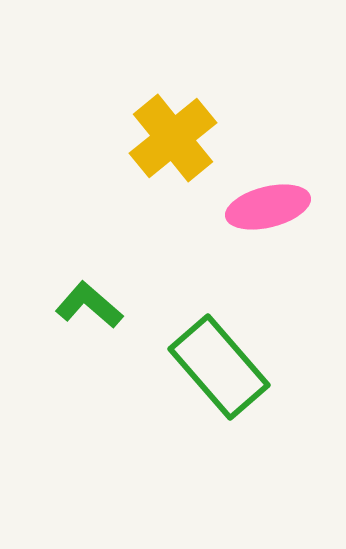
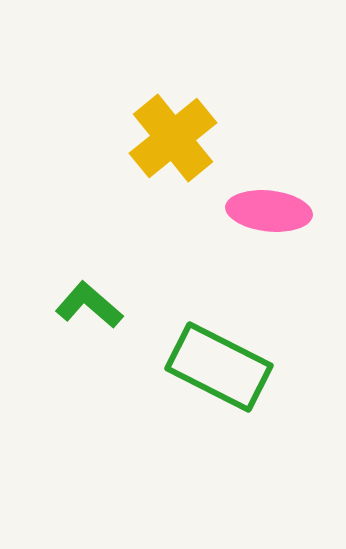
pink ellipse: moved 1 px right, 4 px down; rotated 20 degrees clockwise
green rectangle: rotated 22 degrees counterclockwise
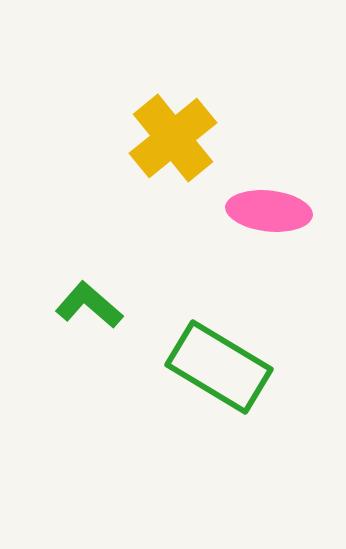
green rectangle: rotated 4 degrees clockwise
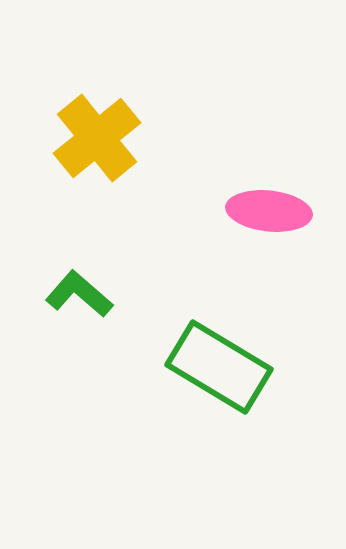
yellow cross: moved 76 px left
green L-shape: moved 10 px left, 11 px up
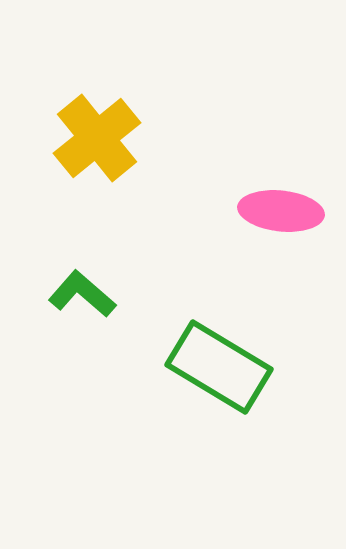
pink ellipse: moved 12 px right
green L-shape: moved 3 px right
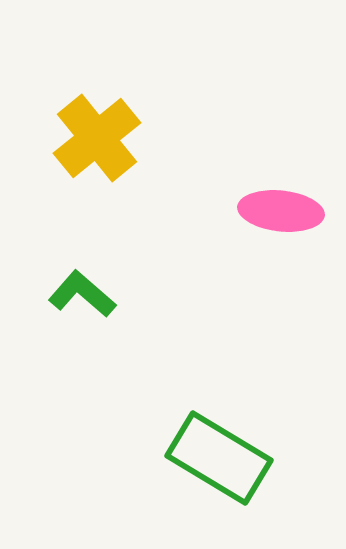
green rectangle: moved 91 px down
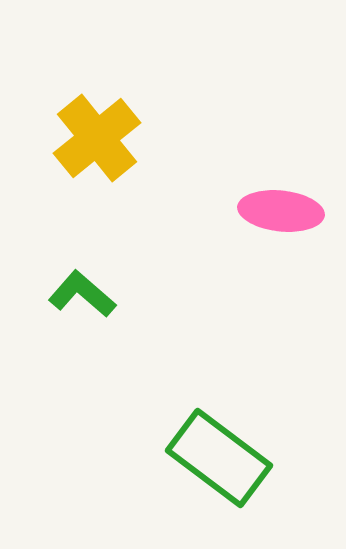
green rectangle: rotated 6 degrees clockwise
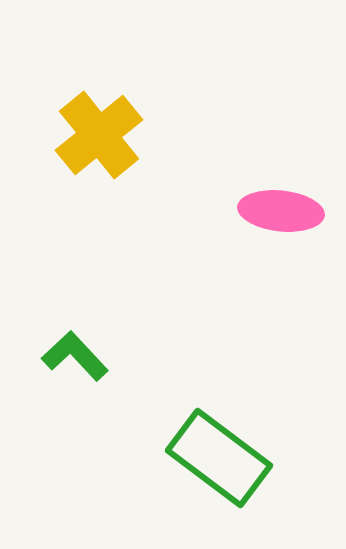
yellow cross: moved 2 px right, 3 px up
green L-shape: moved 7 px left, 62 px down; rotated 6 degrees clockwise
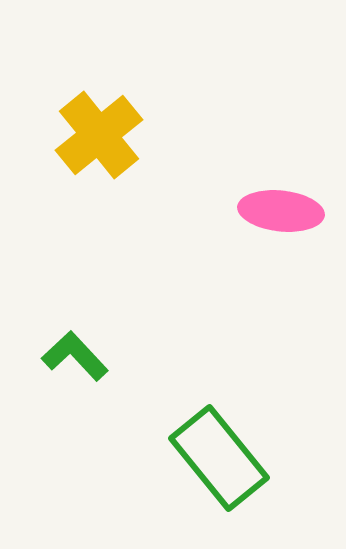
green rectangle: rotated 14 degrees clockwise
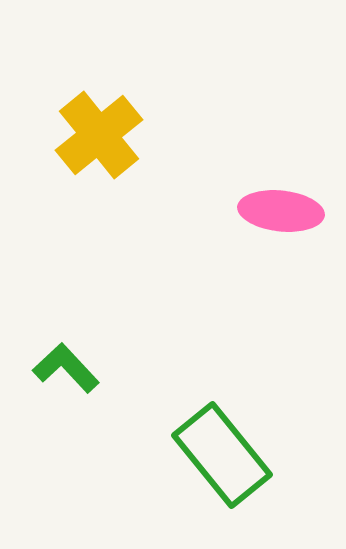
green L-shape: moved 9 px left, 12 px down
green rectangle: moved 3 px right, 3 px up
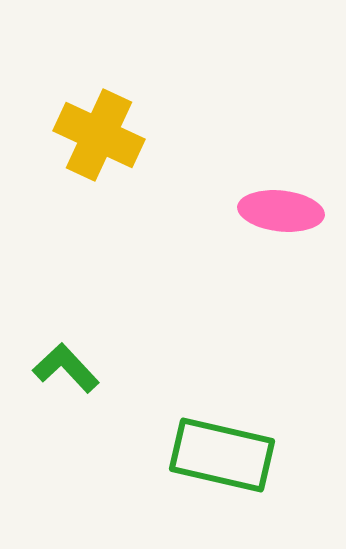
yellow cross: rotated 26 degrees counterclockwise
green rectangle: rotated 38 degrees counterclockwise
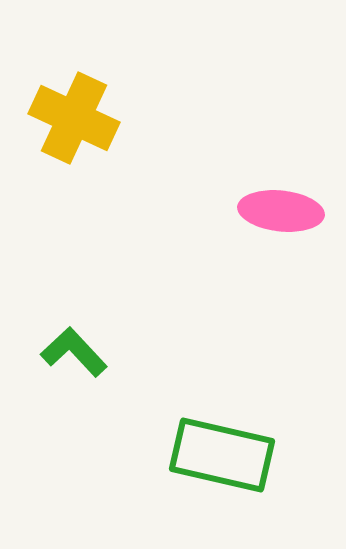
yellow cross: moved 25 px left, 17 px up
green L-shape: moved 8 px right, 16 px up
